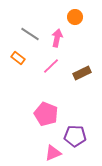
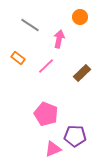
orange circle: moved 5 px right
gray line: moved 9 px up
pink arrow: moved 2 px right, 1 px down
pink line: moved 5 px left
brown rectangle: rotated 18 degrees counterclockwise
pink triangle: moved 4 px up
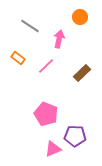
gray line: moved 1 px down
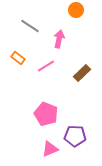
orange circle: moved 4 px left, 7 px up
pink line: rotated 12 degrees clockwise
pink triangle: moved 3 px left
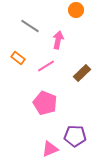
pink arrow: moved 1 px left, 1 px down
pink pentagon: moved 1 px left, 11 px up
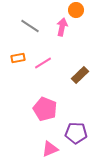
pink arrow: moved 4 px right, 13 px up
orange rectangle: rotated 48 degrees counterclockwise
pink line: moved 3 px left, 3 px up
brown rectangle: moved 2 px left, 2 px down
pink pentagon: moved 6 px down
purple pentagon: moved 1 px right, 3 px up
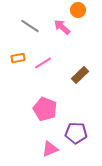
orange circle: moved 2 px right
pink arrow: rotated 60 degrees counterclockwise
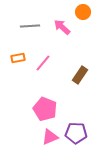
orange circle: moved 5 px right, 2 px down
gray line: rotated 36 degrees counterclockwise
pink line: rotated 18 degrees counterclockwise
brown rectangle: rotated 12 degrees counterclockwise
pink triangle: moved 12 px up
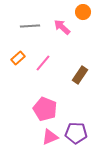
orange rectangle: rotated 32 degrees counterclockwise
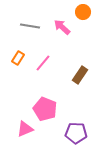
gray line: rotated 12 degrees clockwise
orange rectangle: rotated 16 degrees counterclockwise
pink triangle: moved 25 px left, 8 px up
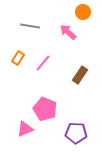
pink arrow: moved 6 px right, 5 px down
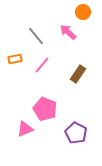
gray line: moved 6 px right, 10 px down; rotated 42 degrees clockwise
orange rectangle: moved 3 px left, 1 px down; rotated 48 degrees clockwise
pink line: moved 1 px left, 2 px down
brown rectangle: moved 2 px left, 1 px up
purple pentagon: rotated 25 degrees clockwise
